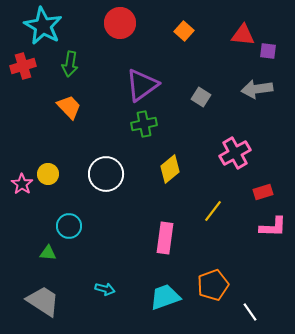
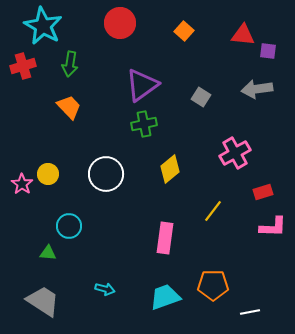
orange pentagon: rotated 20 degrees clockwise
white line: rotated 66 degrees counterclockwise
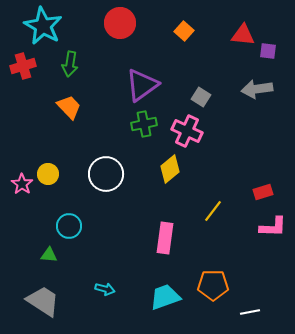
pink cross: moved 48 px left, 22 px up; rotated 36 degrees counterclockwise
green triangle: moved 1 px right, 2 px down
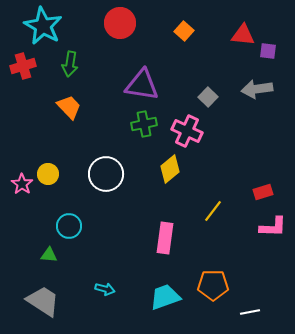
purple triangle: rotated 45 degrees clockwise
gray square: moved 7 px right; rotated 12 degrees clockwise
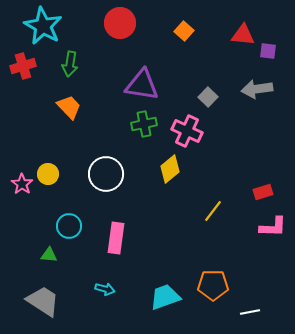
pink rectangle: moved 49 px left
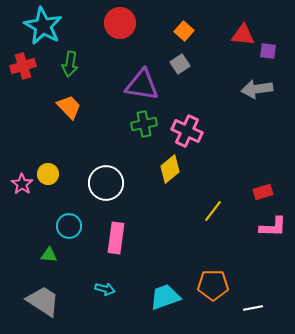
gray square: moved 28 px left, 33 px up; rotated 12 degrees clockwise
white circle: moved 9 px down
white line: moved 3 px right, 4 px up
